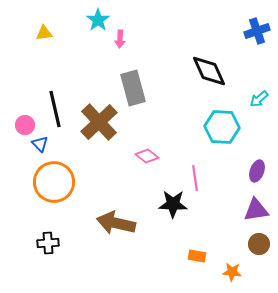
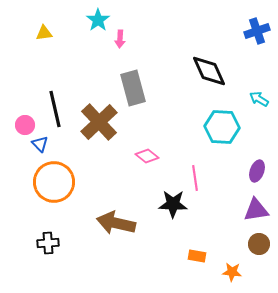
cyan arrow: rotated 72 degrees clockwise
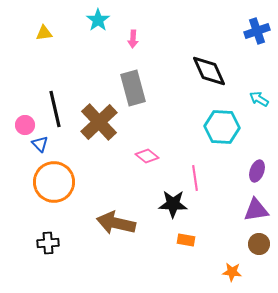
pink arrow: moved 13 px right
orange rectangle: moved 11 px left, 16 px up
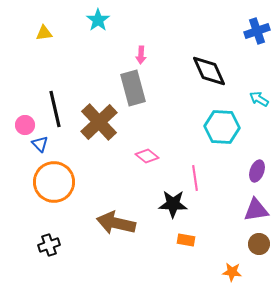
pink arrow: moved 8 px right, 16 px down
black cross: moved 1 px right, 2 px down; rotated 15 degrees counterclockwise
